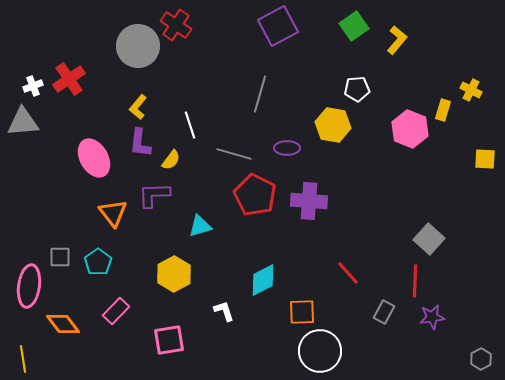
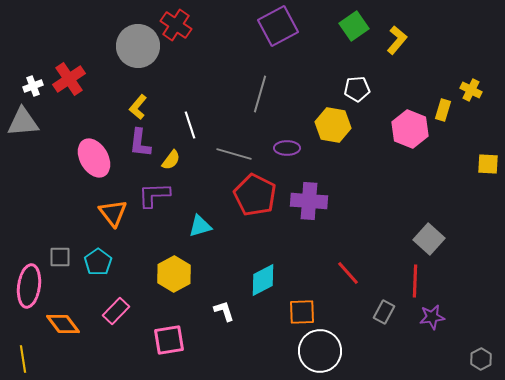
yellow square at (485, 159): moved 3 px right, 5 px down
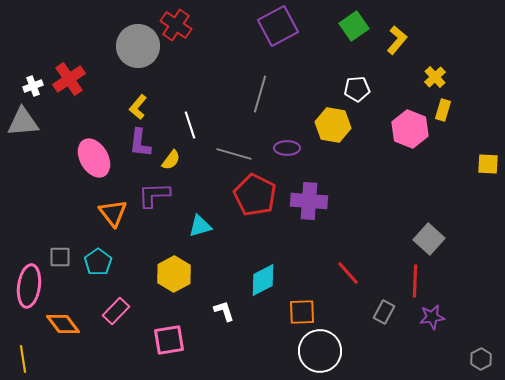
yellow cross at (471, 90): moved 36 px left, 13 px up; rotated 20 degrees clockwise
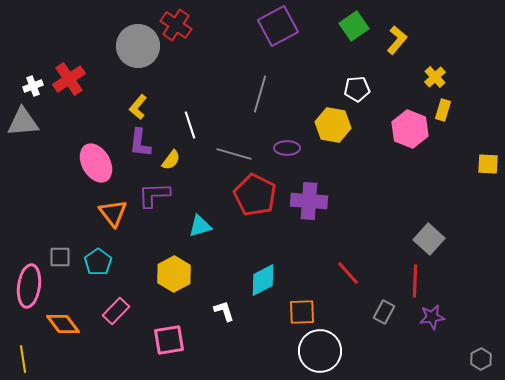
pink ellipse at (94, 158): moved 2 px right, 5 px down
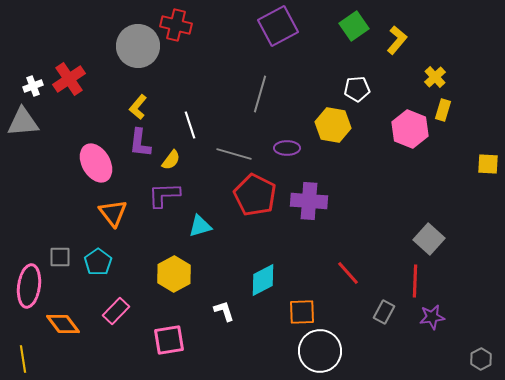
red cross at (176, 25): rotated 20 degrees counterclockwise
purple L-shape at (154, 195): moved 10 px right
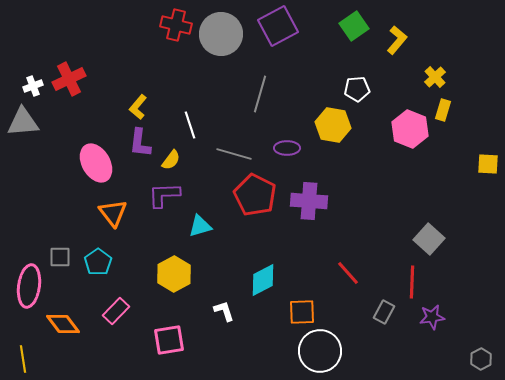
gray circle at (138, 46): moved 83 px right, 12 px up
red cross at (69, 79): rotated 8 degrees clockwise
red line at (415, 281): moved 3 px left, 1 px down
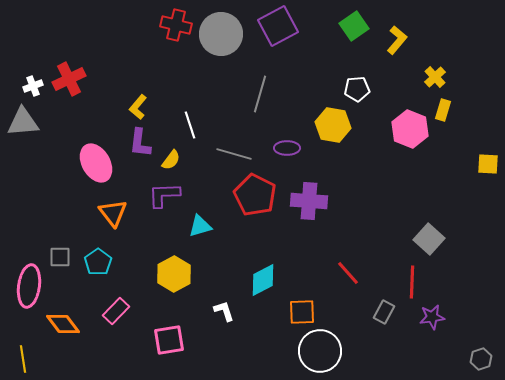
gray hexagon at (481, 359): rotated 10 degrees clockwise
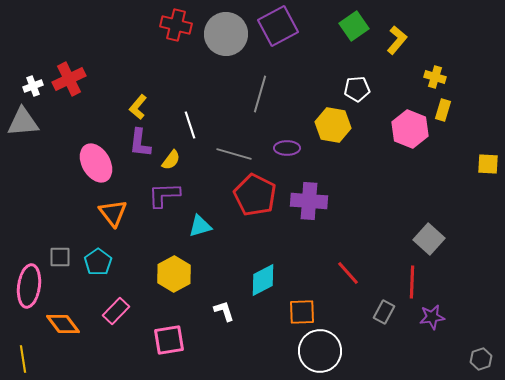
gray circle at (221, 34): moved 5 px right
yellow cross at (435, 77): rotated 30 degrees counterclockwise
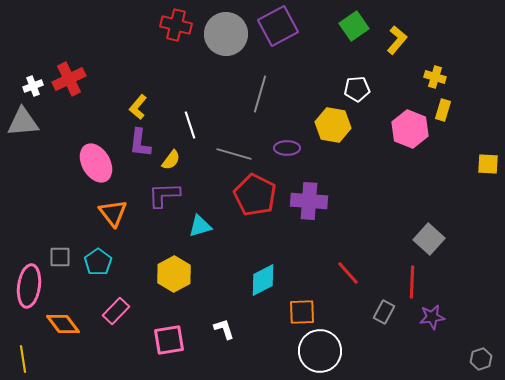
white L-shape at (224, 311): moved 18 px down
